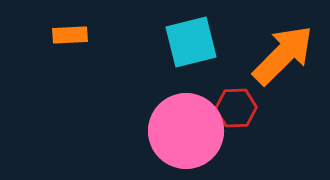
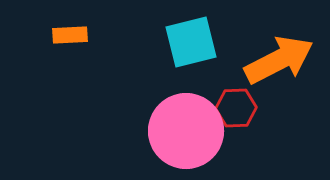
orange arrow: moved 4 px left, 5 px down; rotated 18 degrees clockwise
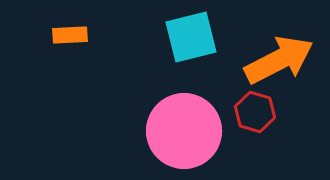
cyan square: moved 5 px up
red hexagon: moved 19 px right, 4 px down; rotated 18 degrees clockwise
pink circle: moved 2 px left
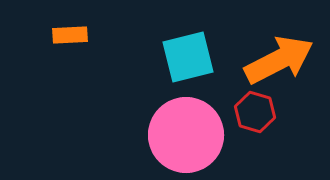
cyan square: moved 3 px left, 20 px down
pink circle: moved 2 px right, 4 px down
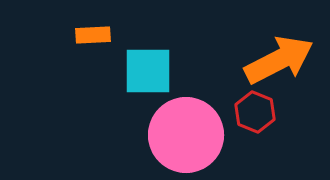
orange rectangle: moved 23 px right
cyan square: moved 40 px left, 14 px down; rotated 14 degrees clockwise
red hexagon: rotated 6 degrees clockwise
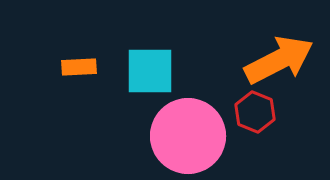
orange rectangle: moved 14 px left, 32 px down
cyan square: moved 2 px right
pink circle: moved 2 px right, 1 px down
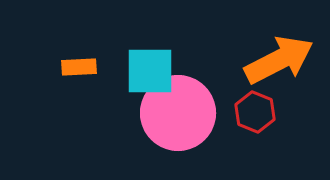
pink circle: moved 10 px left, 23 px up
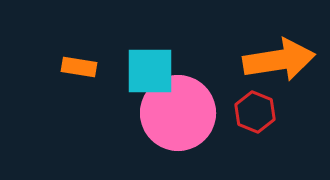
orange arrow: rotated 18 degrees clockwise
orange rectangle: rotated 12 degrees clockwise
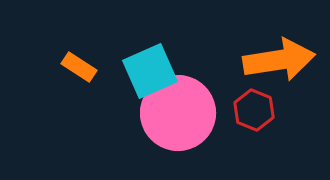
orange rectangle: rotated 24 degrees clockwise
cyan square: rotated 24 degrees counterclockwise
red hexagon: moved 1 px left, 2 px up
